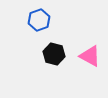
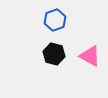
blue hexagon: moved 16 px right
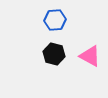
blue hexagon: rotated 15 degrees clockwise
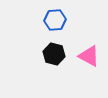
pink triangle: moved 1 px left
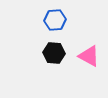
black hexagon: moved 1 px up; rotated 10 degrees counterclockwise
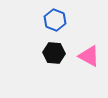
blue hexagon: rotated 25 degrees clockwise
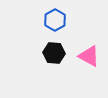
blue hexagon: rotated 10 degrees clockwise
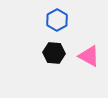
blue hexagon: moved 2 px right
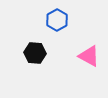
black hexagon: moved 19 px left
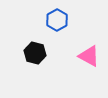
black hexagon: rotated 10 degrees clockwise
